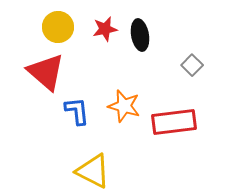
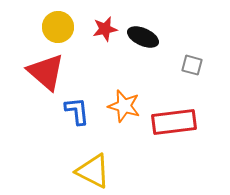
black ellipse: moved 3 px right, 2 px down; rotated 56 degrees counterclockwise
gray square: rotated 30 degrees counterclockwise
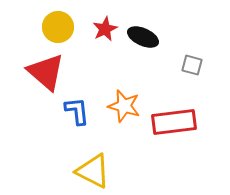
red star: rotated 15 degrees counterclockwise
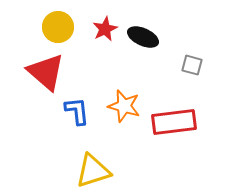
yellow triangle: rotated 45 degrees counterclockwise
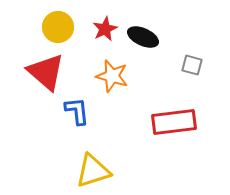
orange star: moved 12 px left, 30 px up
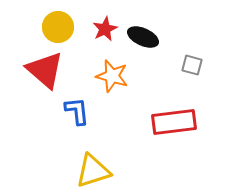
red triangle: moved 1 px left, 2 px up
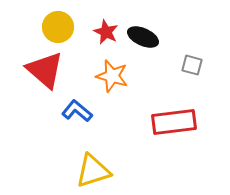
red star: moved 1 px right, 3 px down; rotated 20 degrees counterclockwise
blue L-shape: rotated 44 degrees counterclockwise
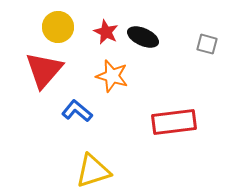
gray square: moved 15 px right, 21 px up
red triangle: moved 1 px left; rotated 30 degrees clockwise
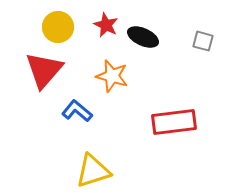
red star: moved 7 px up
gray square: moved 4 px left, 3 px up
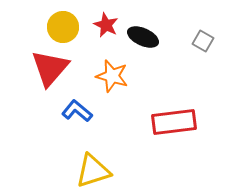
yellow circle: moved 5 px right
gray square: rotated 15 degrees clockwise
red triangle: moved 6 px right, 2 px up
